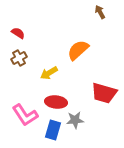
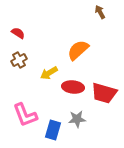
brown cross: moved 2 px down
red ellipse: moved 17 px right, 15 px up
pink L-shape: rotated 12 degrees clockwise
gray star: moved 2 px right, 1 px up
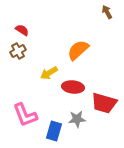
brown arrow: moved 7 px right
red semicircle: moved 4 px right, 3 px up
brown cross: moved 1 px left, 9 px up
red trapezoid: moved 10 px down
blue rectangle: moved 1 px right, 1 px down
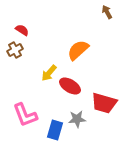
brown cross: moved 3 px left, 1 px up
yellow arrow: rotated 18 degrees counterclockwise
red ellipse: moved 3 px left, 1 px up; rotated 25 degrees clockwise
blue rectangle: moved 1 px right, 1 px up
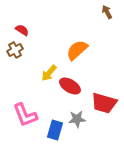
orange semicircle: moved 1 px left
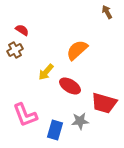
yellow arrow: moved 3 px left, 1 px up
gray star: moved 3 px right, 2 px down
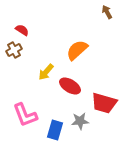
brown cross: moved 1 px left
